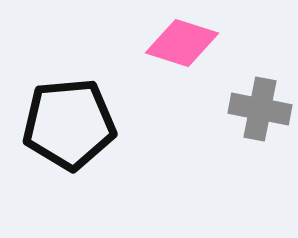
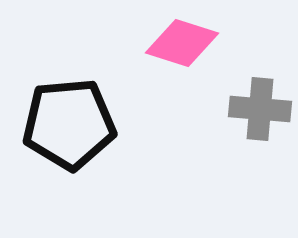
gray cross: rotated 6 degrees counterclockwise
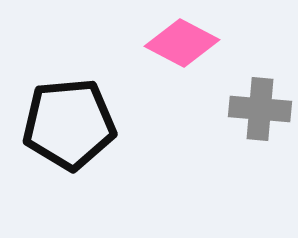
pink diamond: rotated 10 degrees clockwise
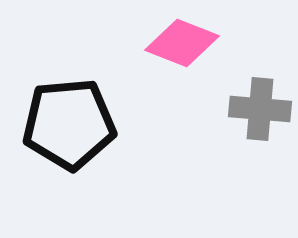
pink diamond: rotated 6 degrees counterclockwise
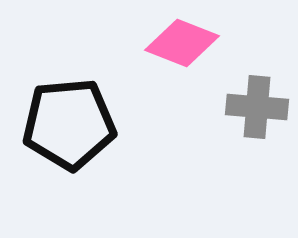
gray cross: moved 3 px left, 2 px up
